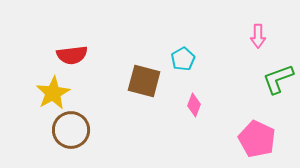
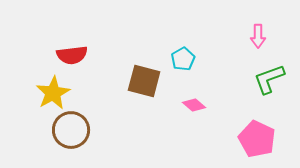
green L-shape: moved 9 px left
pink diamond: rotated 70 degrees counterclockwise
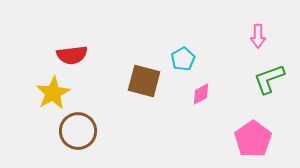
pink diamond: moved 7 px right, 11 px up; rotated 70 degrees counterclockwise
brown circle: moved 7 px right, 1 px down
pink pentagon: moved 4 px left; rotated 12 degrees clockwise
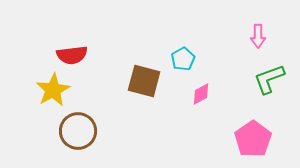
yellow star: moved 3 px up
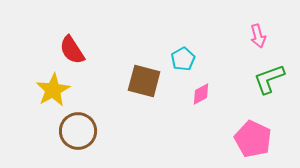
pink arrow: rotated 15 degrees counterclockwise
red semicircle: moved 5 px up; rotated 64 degrees clockwise
pink pentagon: rotated 12 degrees counterclockwise
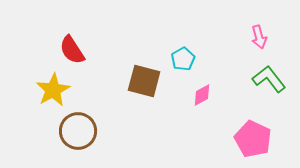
pink arrow: moved 1 px right, 1 px down
green L-shape: rotated 72 degrees clockwise
pink diamond: moved 1 px right, 1 px down
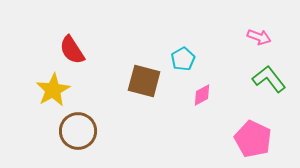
pink arrow: rotated 55 degrees counterclockwise
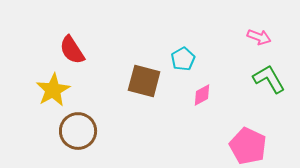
green L-shape: rotated 8 degrees clockwise
pink pentagon: moved 5 px left, 7 px down
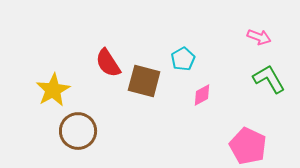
red semicircle: moved 36 px right, 13 px down
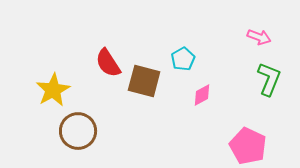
green L-shape: rotated 52 degrees clockwise
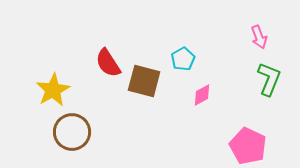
pink arrow: rotated 50 degrees clockwise
brown circle: moved 6 px left, 1 px down
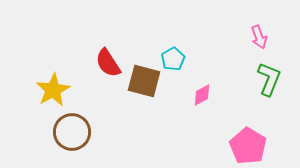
cyan pentagon: moved 10 px left
pink pentagon: rotated 6 degrees clockwise
